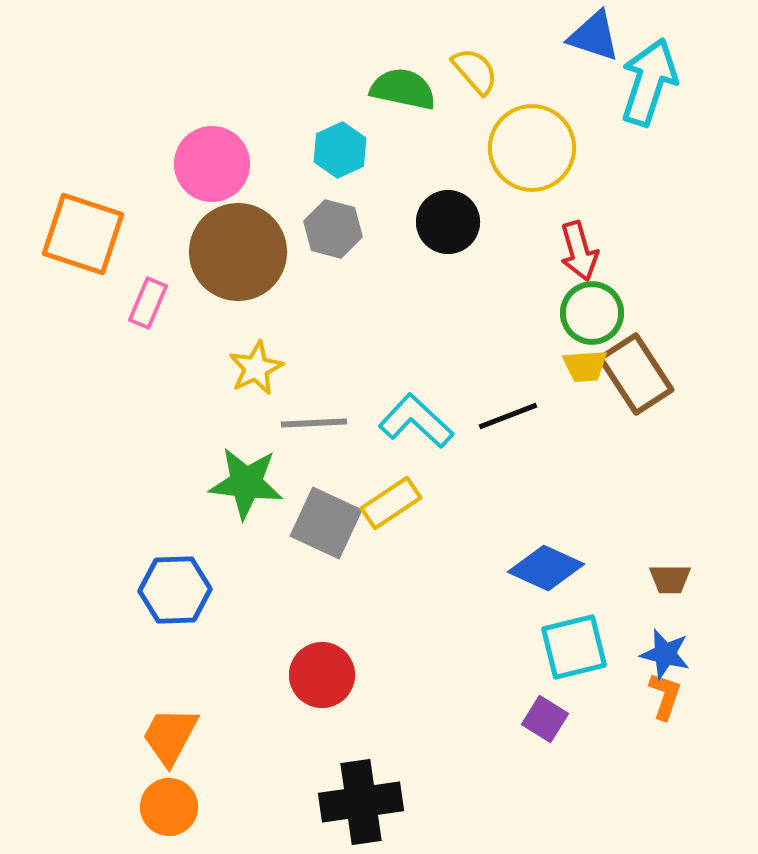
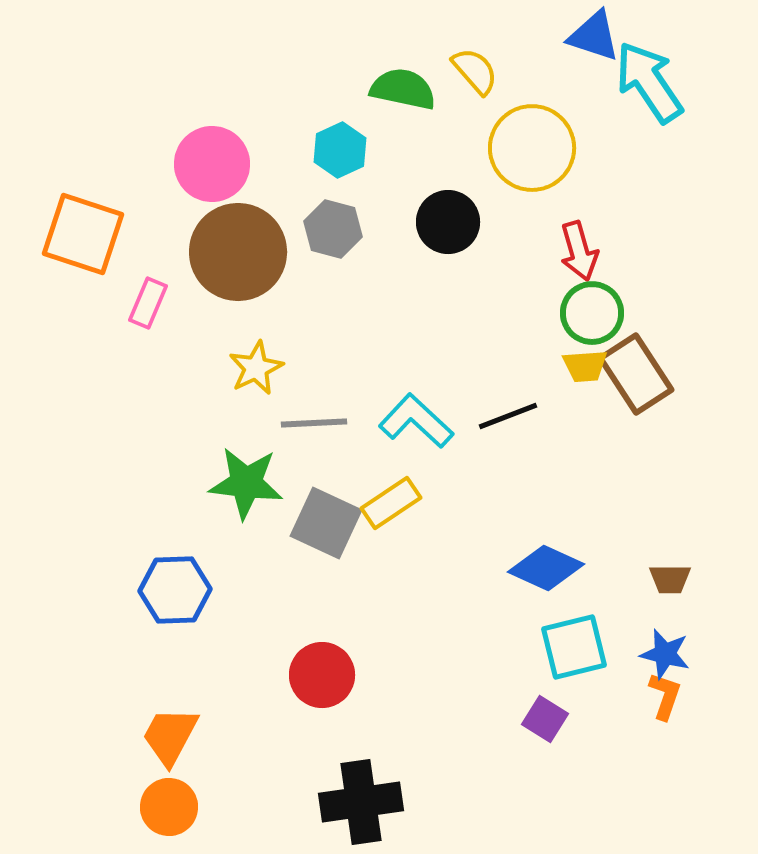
cyan arrow: rotated 52 degrees counterclockwise
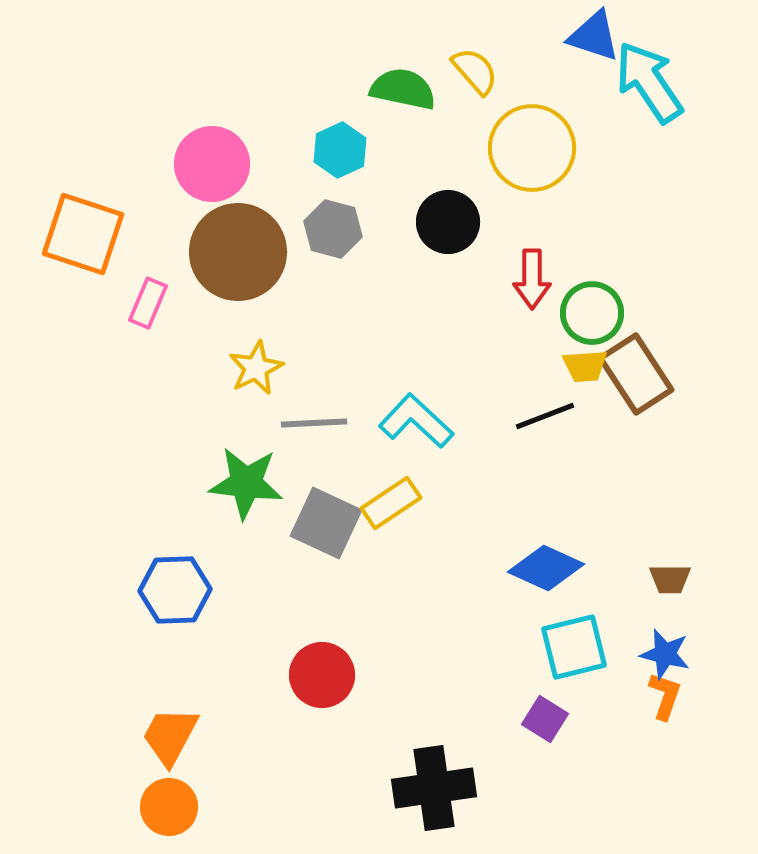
red arrow: moved 47 px left, 28 px down; rotated 16 degrees clockwise
black line: moved 37 px right
black cross: moved 73 px right, 14 px up
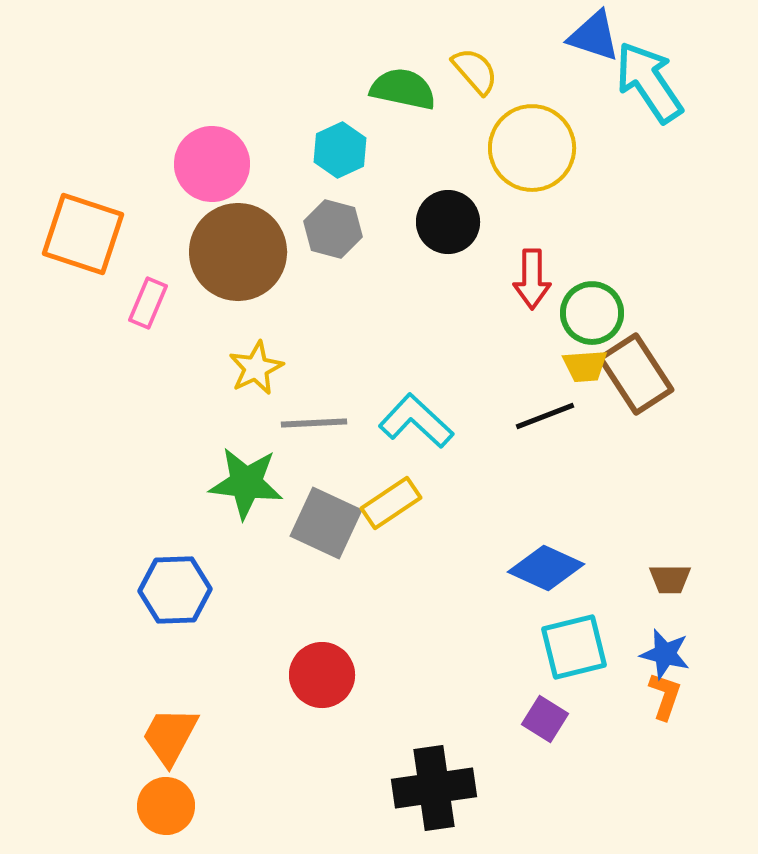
orange circle: moved 3 px left, 1 px up
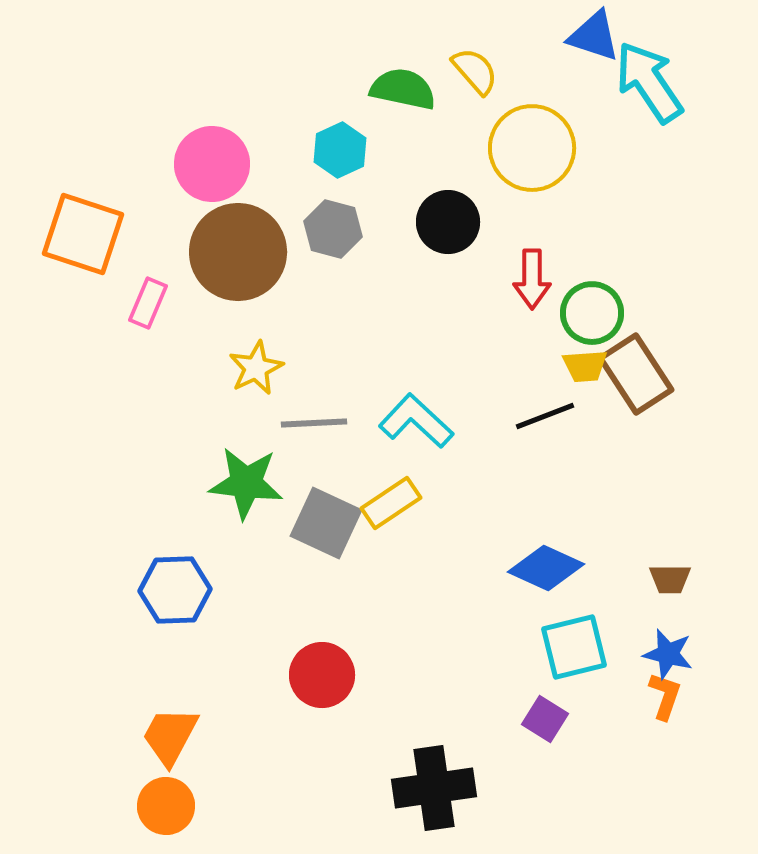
blue star: moved 3 px right
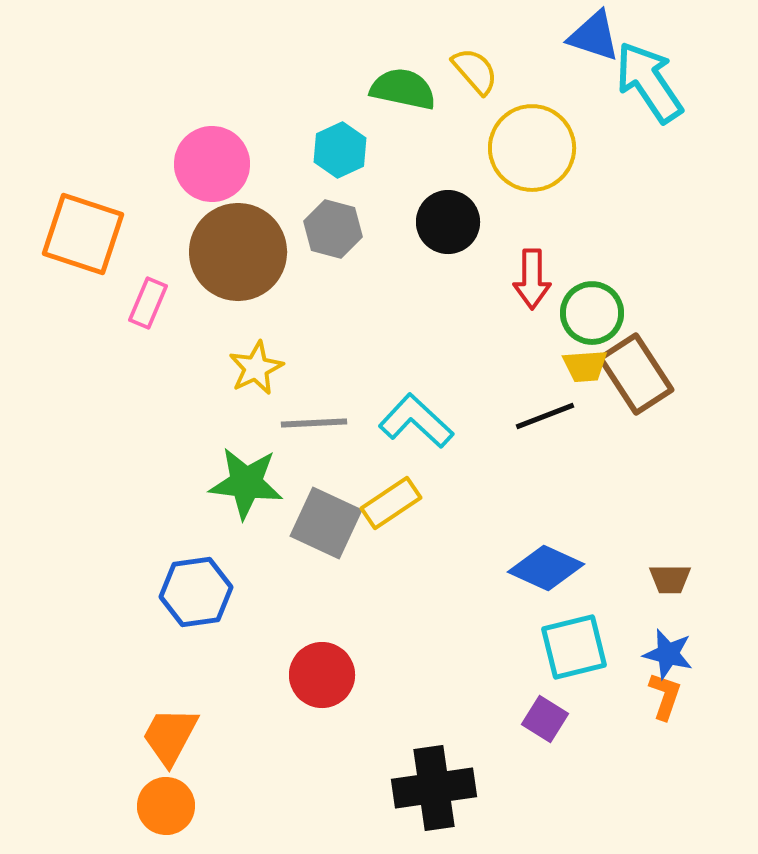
blue hexagon: moved 21 px right, 2 px down; rotated 6 degrees counterclockwise
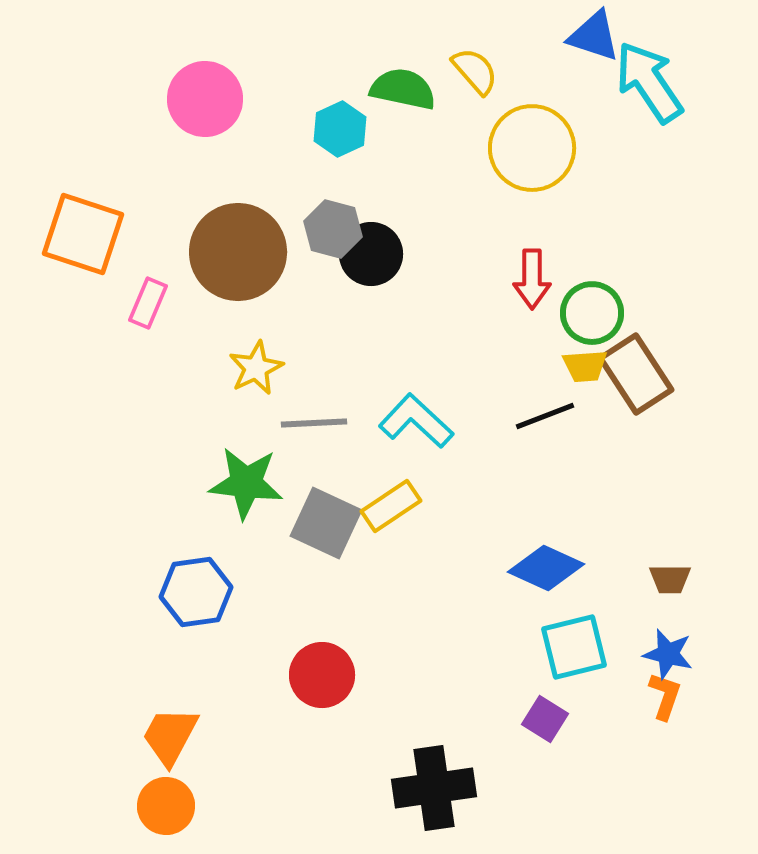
cyan hexagon: moved 21 px up
pink circle: moved 7 px left, 65 px up
black circle: moved 77 px left, 32 px down
yellow rectangle: moved 3 px down
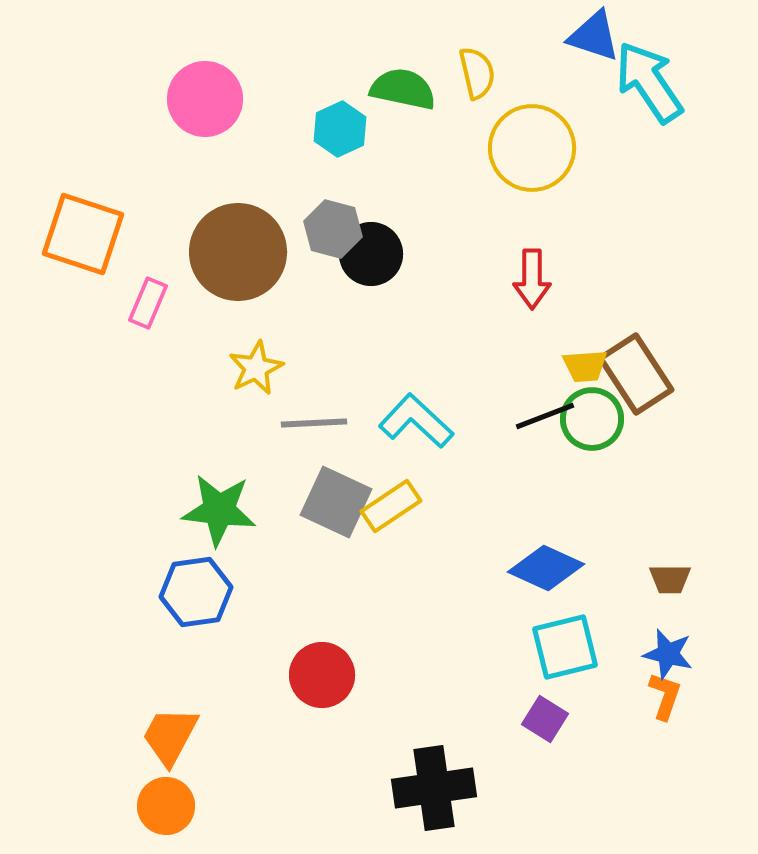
yellow semicircle: moved 2 px right, 2 px down; rotated 28 degrees clockwise
green circle: moved 106 px down
green star: moved 27 px left, 27 px down
gray square: moved 10 px right, 21 px up
cyan square: moved 9 px left
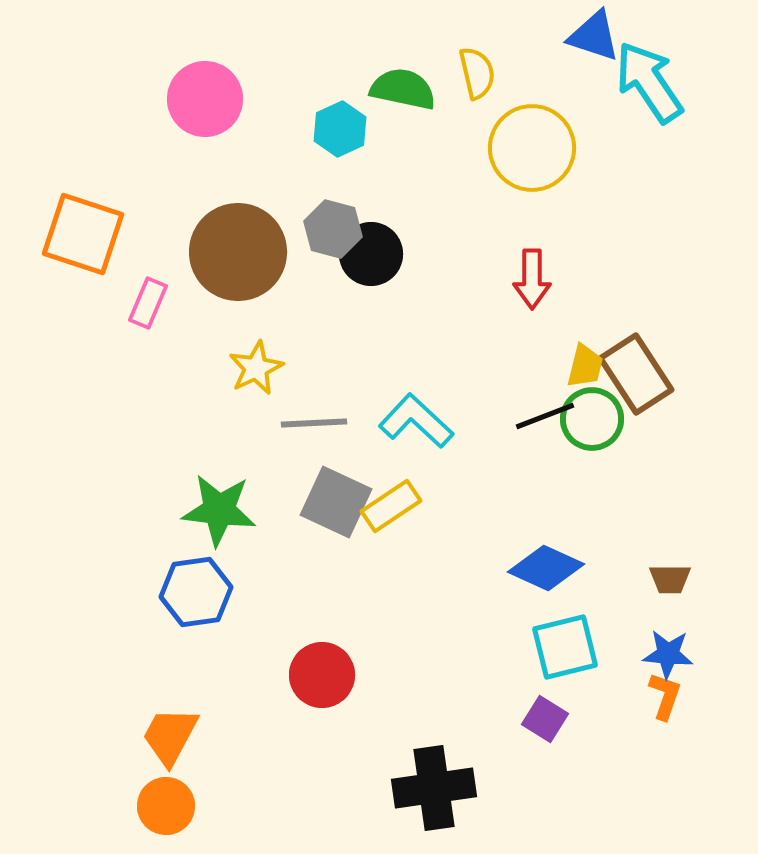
yellow trapezoid: rotated 72 degrees counterclockwise
blue star: rotated 9 degrees counterclockwise
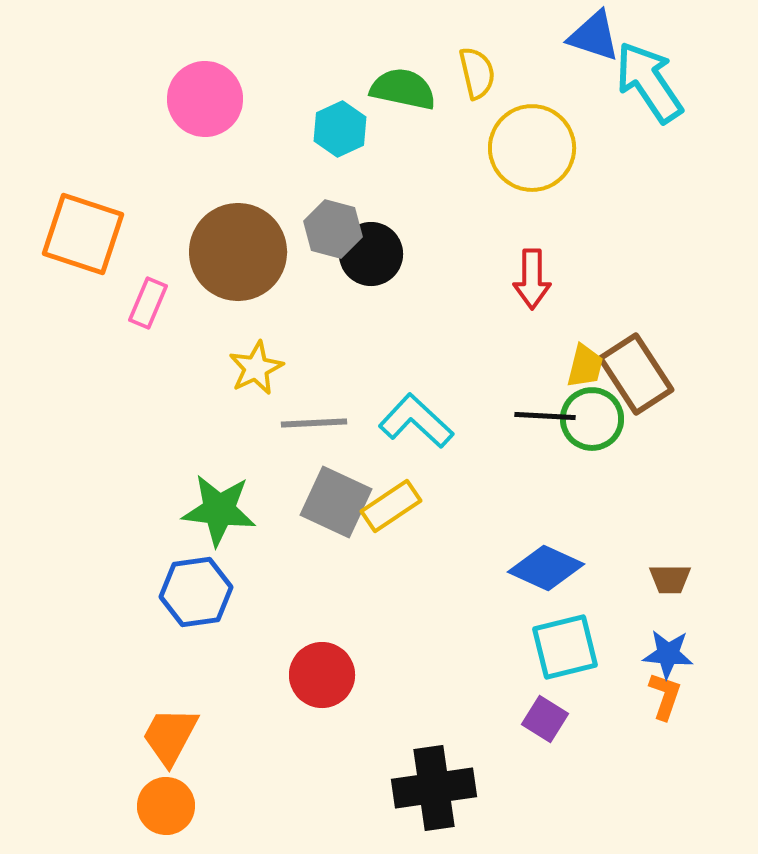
black line: rotated 24 degrees clockwise
